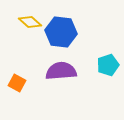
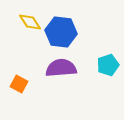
yellow diamond: rotated 15 degrees clockwise
purple semicircle: moved 3 px up
orange square: moved 2 px right, 1 px down
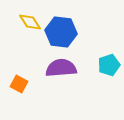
cyan pentagon: moved 1 px right
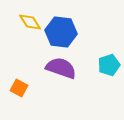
purple semicircle: rotated 24 degrees clockwise
orange square: moved 4 px down
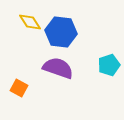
purple semicircle: moved 3 px left
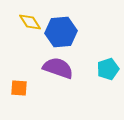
blue hexagon: rotated 12 degrees counterclockwise
cyan pentagon: moved 1 px left, 4 px down
orange square: rotated 24 degrees counterclockwise
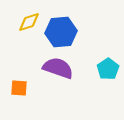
yellow diamond: moved 1 px left; rotated 75 degrees counterclockwise
cyan pentagon: rotated 15 degrees counterclockwise
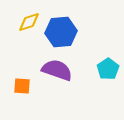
purple semicircle: moved 1 px left, 2 px down
orange square: moved 3 px right, 2 px up
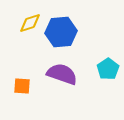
yellow diamond: moved 1 px right, 1 px down
purple semicircle: moved 5 px right, 4 px down
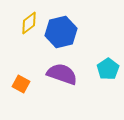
yellow diamond: moved 1 px left; rotated 20 degrees counterclockwise
blue hexagon: rotated 8 degrees counterclockwise
orange square: moved 1 px left, 2 px up; rotated 24 degrees clockwise
